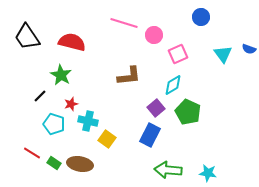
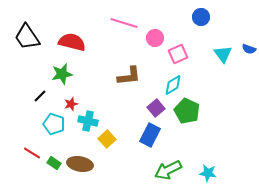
pink circle: moved 1 px right, 3 px down
green star: moved 1 px right, 1 px up; rotated 30 degrees clockwise
green pentagon: moved 1 px left, 1 px up
yellow square: rotated 12 degrees clockwise
green arrow: rotated 32 degrees counterclockwise
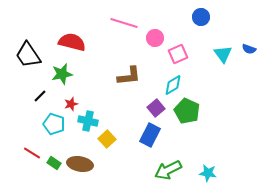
black trapezoid: moved 1 px right, 18 px down
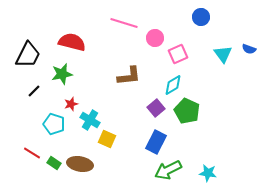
black trapezoid: rotated 120 degrees counterclockwise
black line: moved 6 px left, 5 px up
cyan cross: moved 2 px right, 1 px up; rotated 18 degrees clockwise
blue rectangle: moved 6 px right, 7 px down
yellow square: rotated 24 degrees counterclockwise
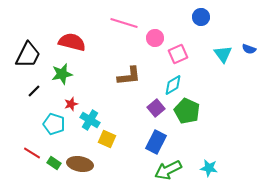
cyan star: moved 1 px right, 5 px up
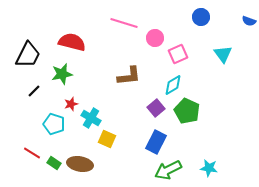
blue semicircle: moved 28 px up
cyan cross: moved 1 px right, 2 px up
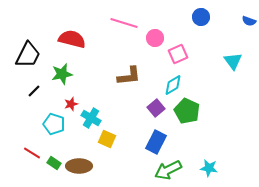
red semicircle: moved 3 px up
cyan triangle: moved 10 px right, 7 px down
brown ellipse: moved 1 px left, 2 px down; rotated 10 degrees counterclockwise
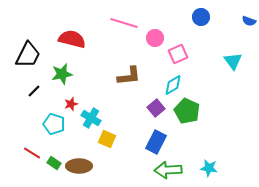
green arrow: rotated 24 degrees clockwise
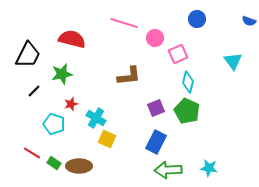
blue circle: moved 4 px left, 2 px down
cyan diamond: moved 15 px right, 3 px up; rotated 45 degrees counterclockwise
purple square: rotated 18 degrees clockwise
cyan cross: moved 5 px right
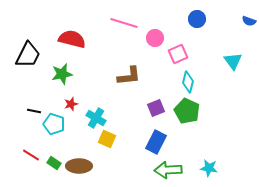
black line: moved 20 px down; rotated 56 degrees clockwise
red line: moved 1 px left, 2 px down
